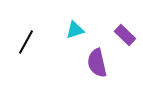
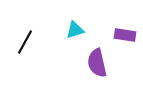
purple rectangle: rotated 35 degrees counterclockwise
black line: moved 1 px left
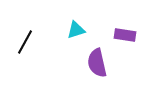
cyan triangle: moved 1 px right
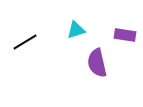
black line: rotated 30 degrees clockwise
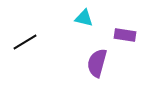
cyan triangle: moved 8 px right, 12 px up; rotated 30 degrees clockwise
purple semicircle: rotated 28 degrees clockwise
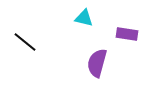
purple rectangle: moved 2 px right, 1 px up
black line: rotated 70 degrees clockwise
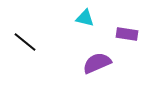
cyan triangle: moved 1 px right
purple semicircle: rotated 52 degrees clockwise
